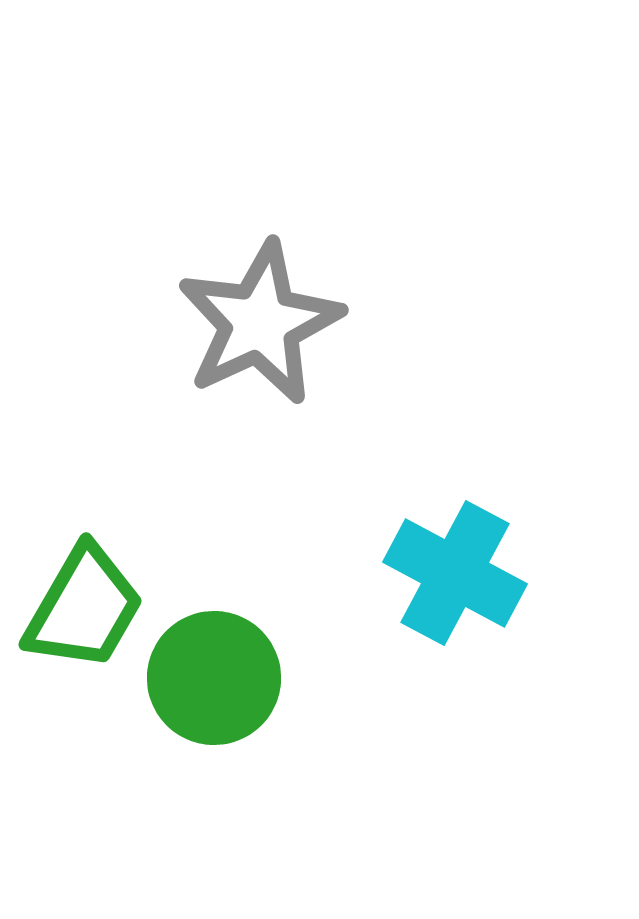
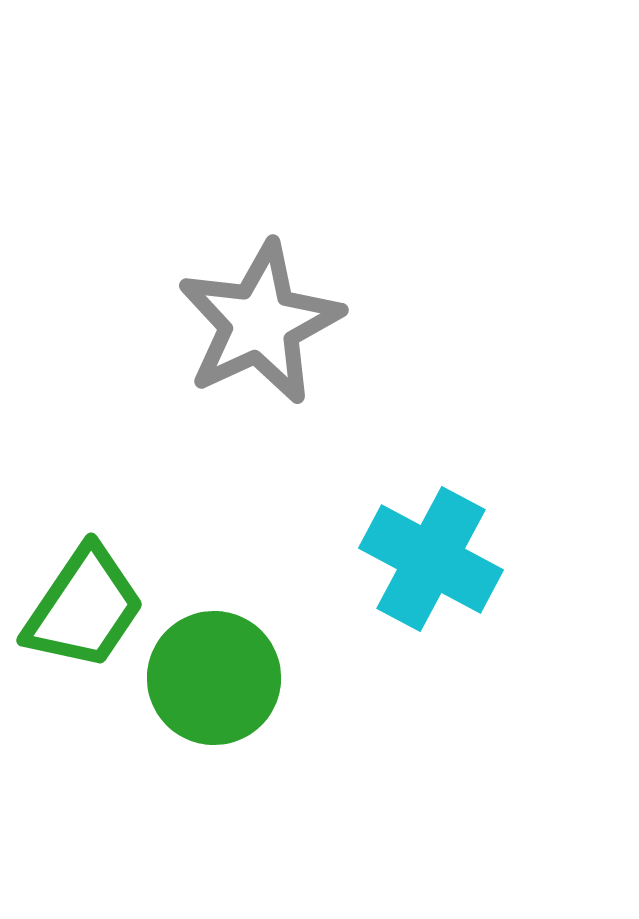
cyan cross: moved 24 px left, 14 px up
green trapezoid: rotated 4 degrees clockwise
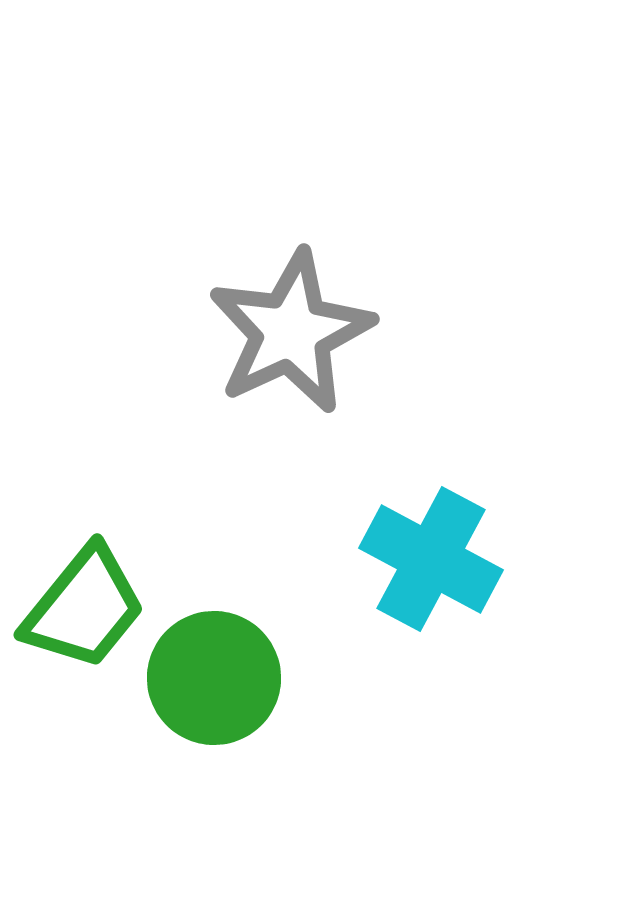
gray star: moved 31 px right, 9 px down
green trapezoid: rotated 5 degrees clockwise
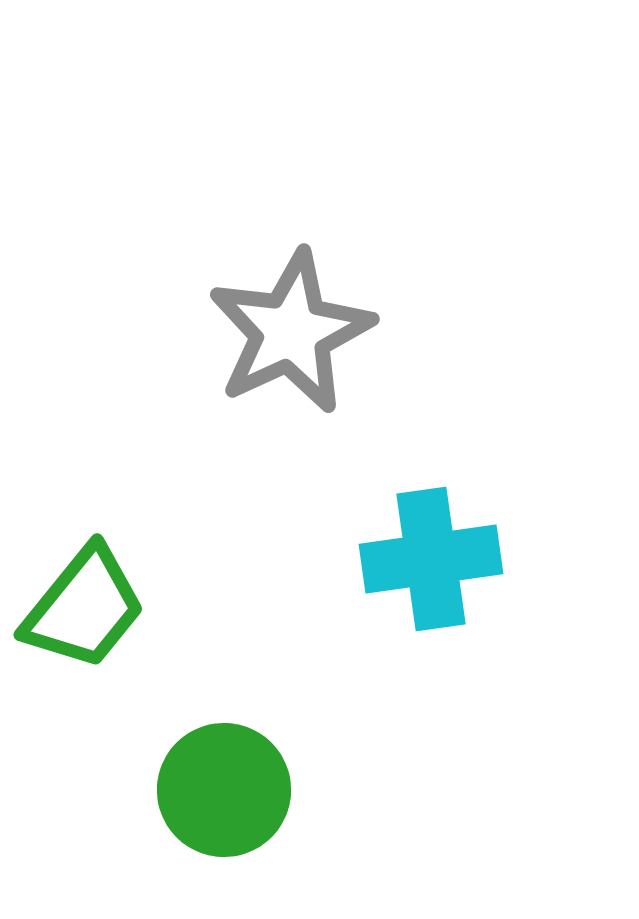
cyan cross: rotated 36 degrees counterclockwise
green circle: moved 10 px right, 112 px down
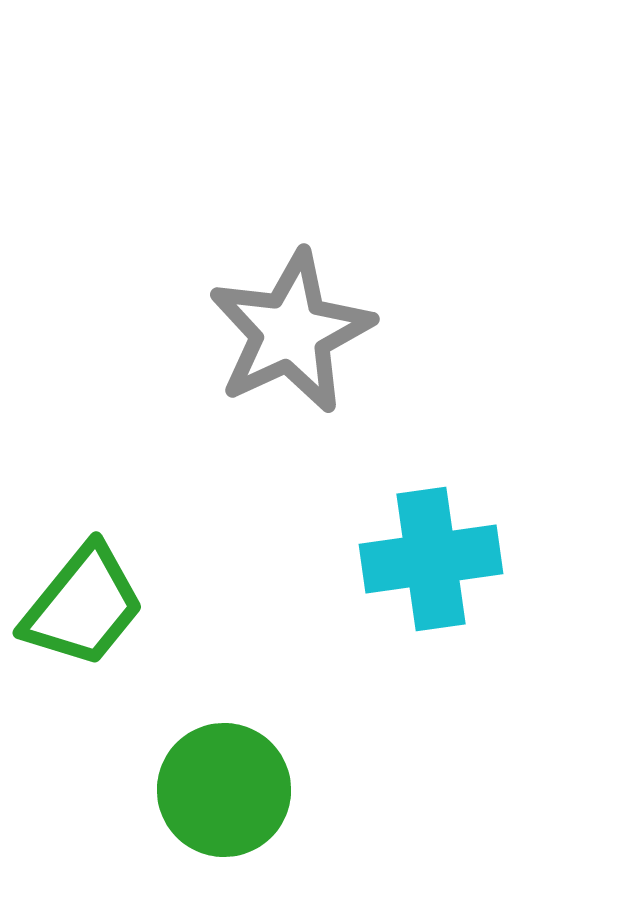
green trapezoid: moved 1 px left, 2 px up
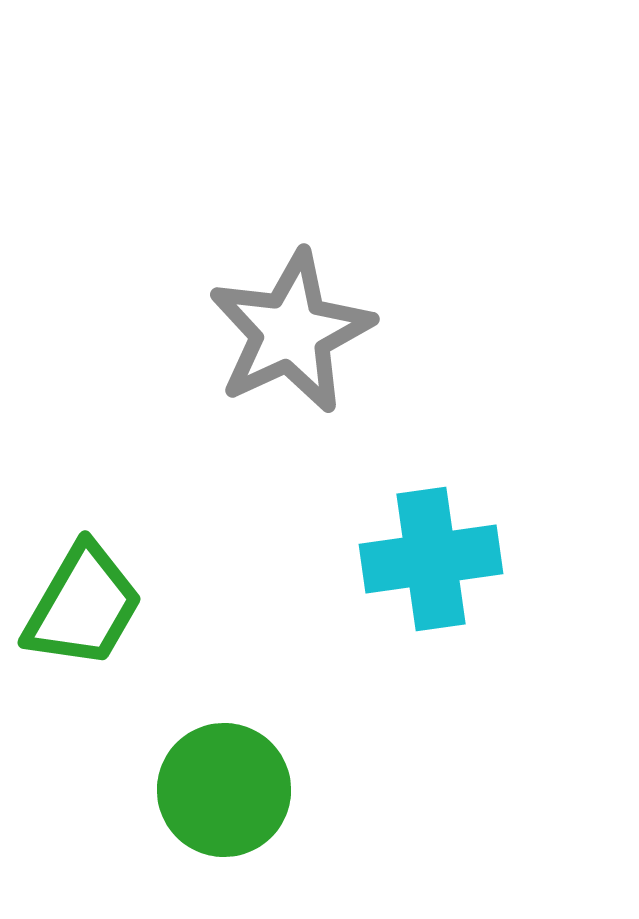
green trapezoid: rotated 9 degrees counterclockwise
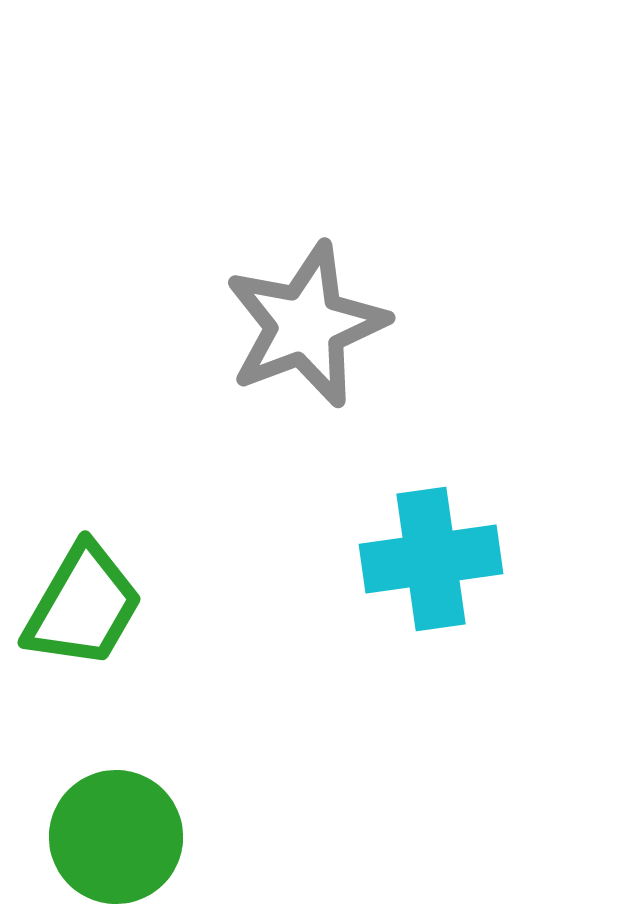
gray star: moved 15 px right, 7 px up; rotated 4 degrees clockwise
green circle: moved 108 px left, 47 px down
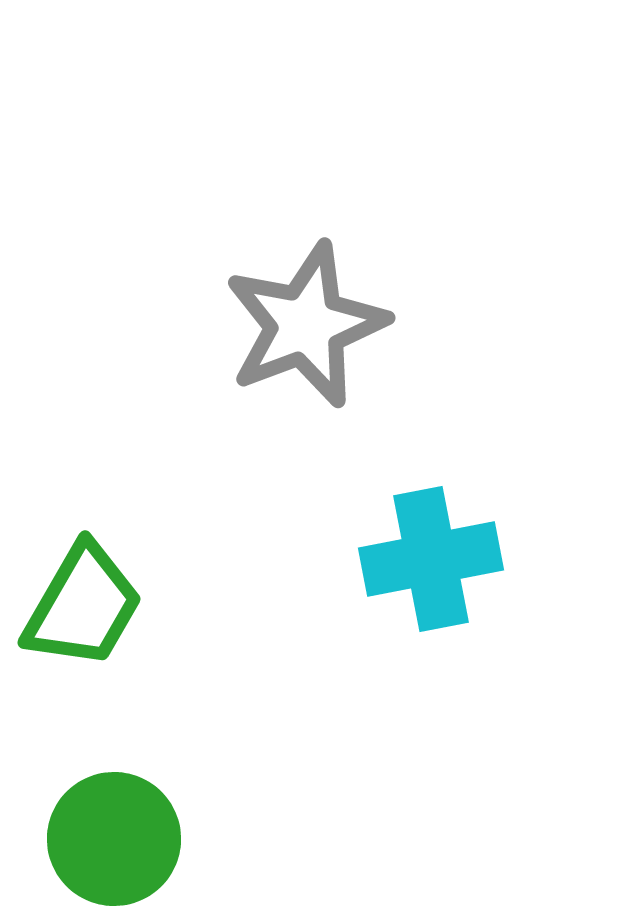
cyan cross: rotated 3 degrees counterclockwise
green circle: moved 2 px left, 2 px down
